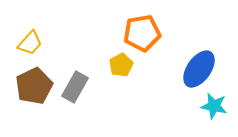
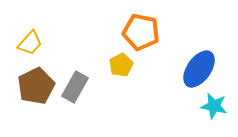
orange pentagon: moved 1 px left, 1 px up; rotated 21 degrees clockwise
brown pentagon: moved 2 px right
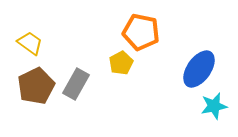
yellow trapezoid: rotated 96 degrees counterclockwise
yellow pentagon: moved 2 px up
gray rectangle: moved 1 px right, 3 px up
cyan star: rotated 24 degrees counterclockwise
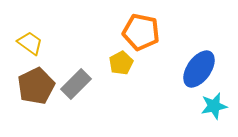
gray rectangle: rotated 16 degrees clockwise
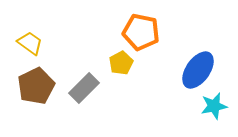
blue ellipse: moved 1 px left, 1 px down
gray rectangle: moved 8 px right, 4 px down
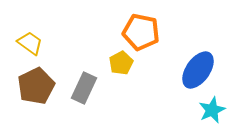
gray rectangle: rotated 20 degrees counterclockwise
cyan star: moved 2 px left, 4 px down; rotated 12 degrees counterclockwise
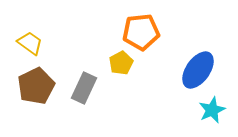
orange pentagon: rotated 18 degrees counterclockwise
